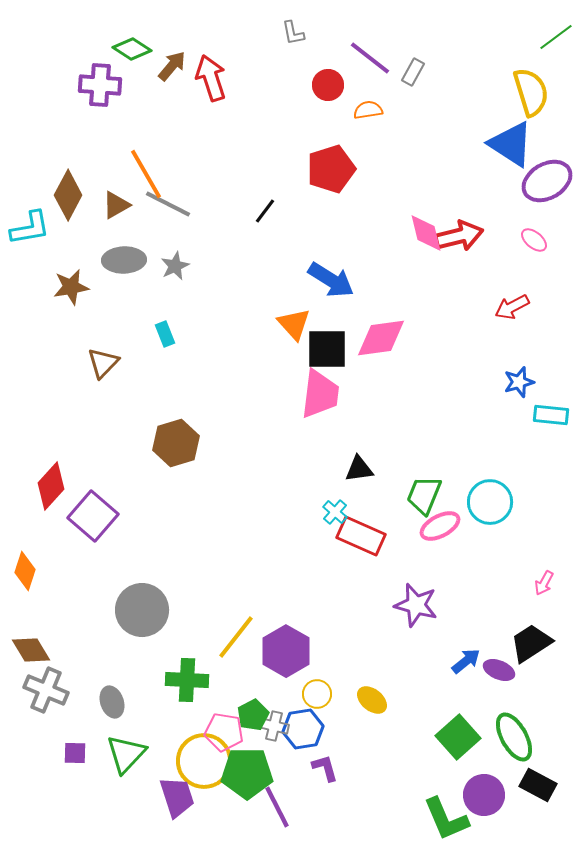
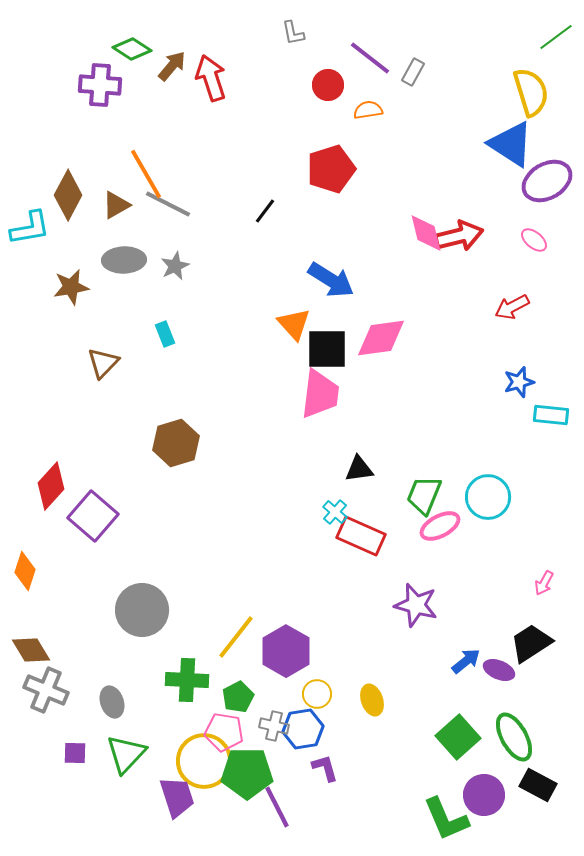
cyan circle at (490, 502): moved 2 px left, 5 px up
yellow ellipse at (372, 700): rotated 32 degrees clockwise
green pentagon at (253, 715): moved 15 px left, 18 px up
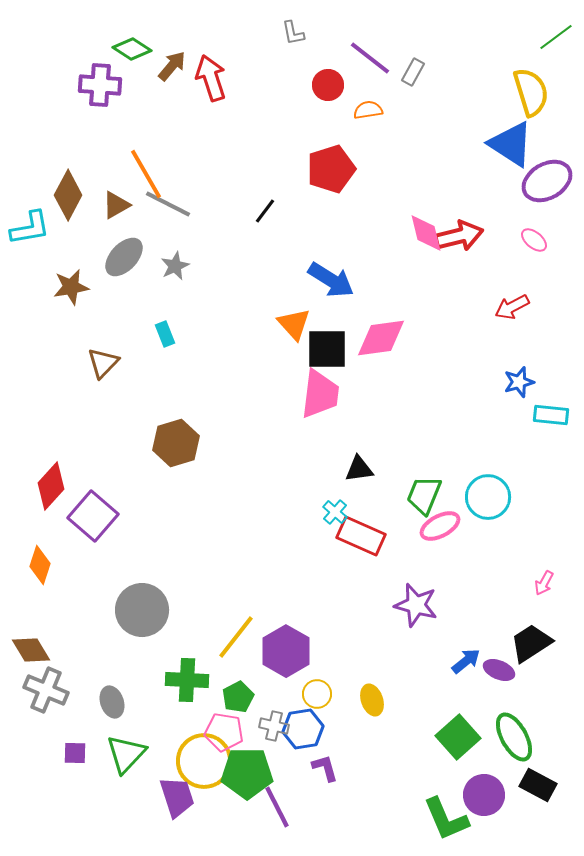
gray ellipse at (124, 260): moved 3 px up; rotated 45 degrees counterclockwise
orange diamond at (25, 571): moved 15 px right, 6 px up
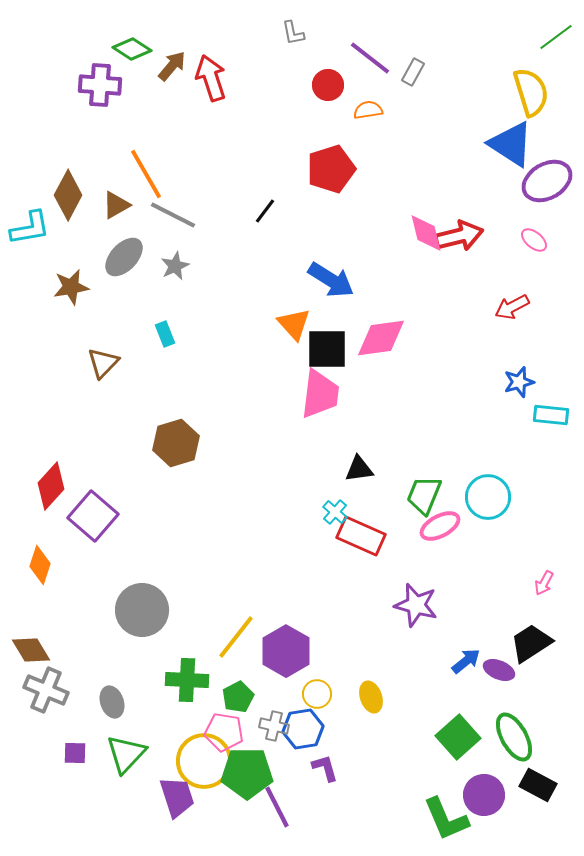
gray line at (168, 204): moved 5 px right, 11 px down
yellow ellipse at (372, 700): moved 1 px left, 3 px up
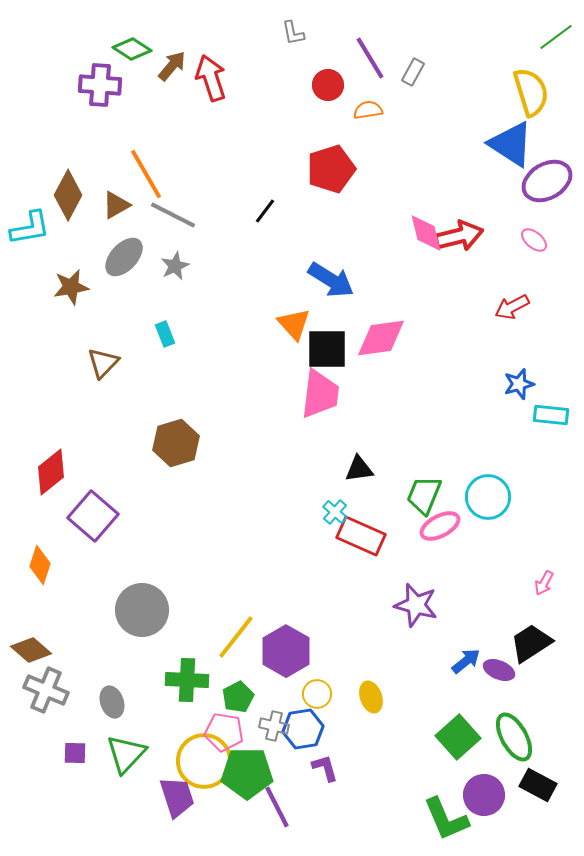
purple line at (370, 58): rotated 21 degrees clockwise
blue star at (519, 382): moved 2 px down
red diamond at (51, 486): moved 14 px up; rotated 9 degrees clockwise
brown diamond at (31, 650): rotated 18 degrees counterclockwise
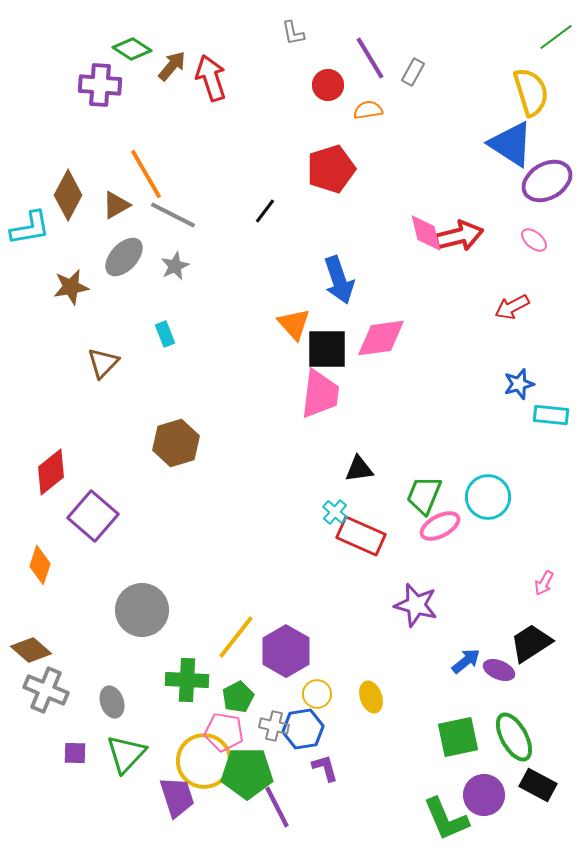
blue arrow at (331, 280): moved 8 px right; rotated 39 degrees clockwise
green square at (458, 737): rotated 30 degrees clockwise
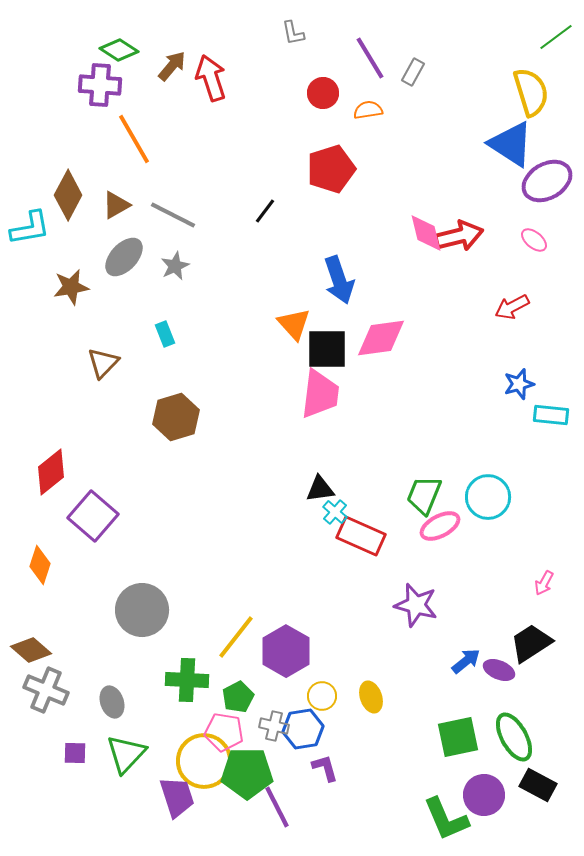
green diamond at (132, 49): moved 13 px left, 1 px down
red circle at (328, 85): moved 5 px left, 8 px down
orange line at (146, 174): moved 12 px left, 35 px up
brown hexagon at (176, 443): moved 26 px up
black triangle at (359, 469): moved 39 px left, 20 px down
yellow circle at (317, 694): moved 5 px right, 2 px down
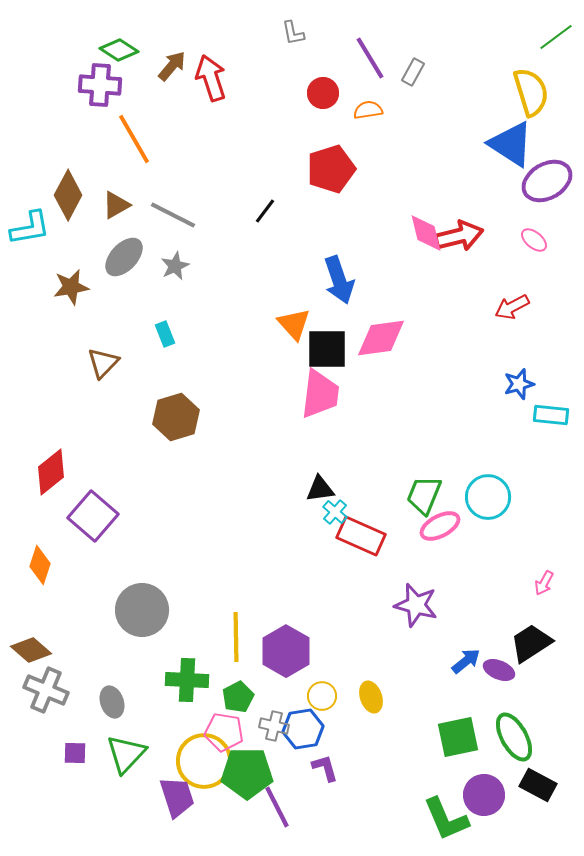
yellow line at (236, 637): rotated 39 degrees counterclockwise
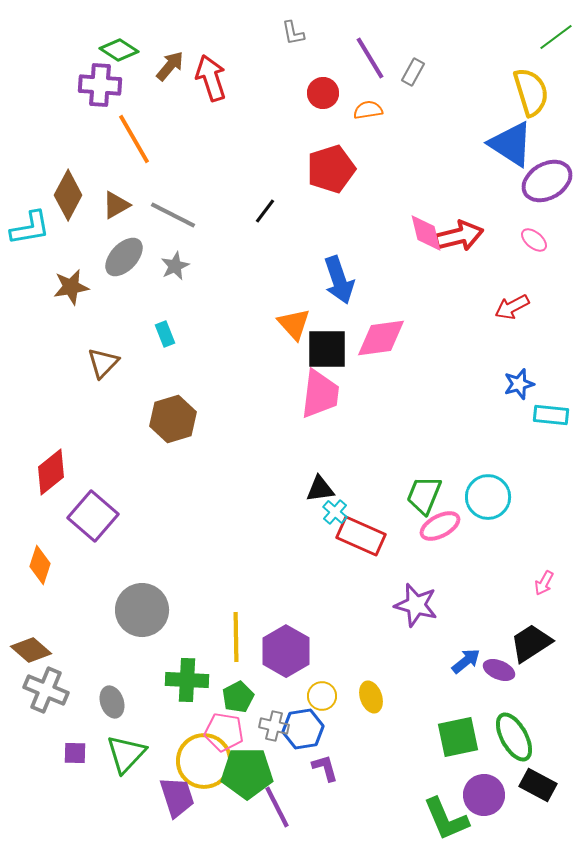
brown arrow at (172, 66): moved 2 px left
brown hexagon at (176, 417): moved 3 px left, 2 px down
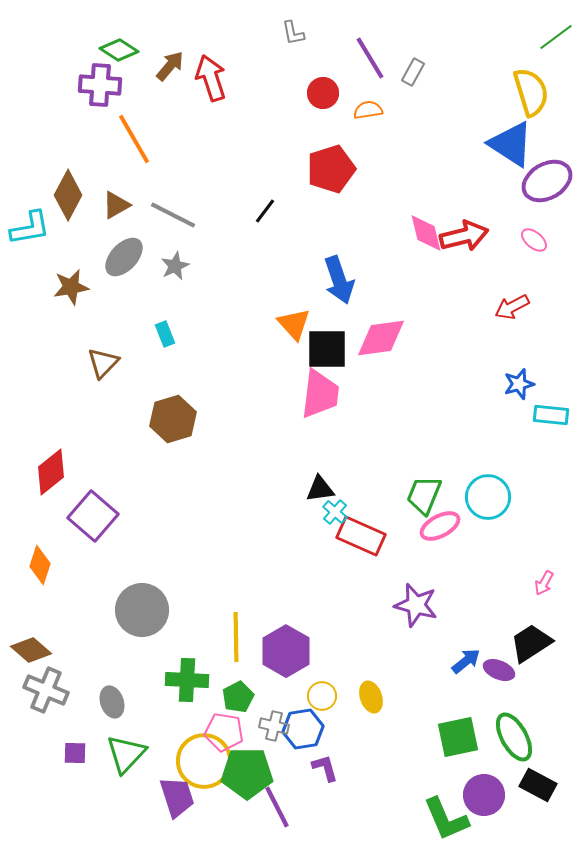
red arrow at (459, 236): moved 5 px right
